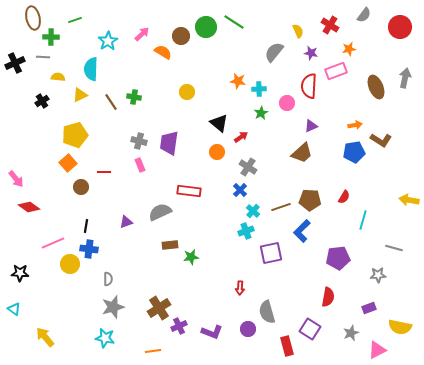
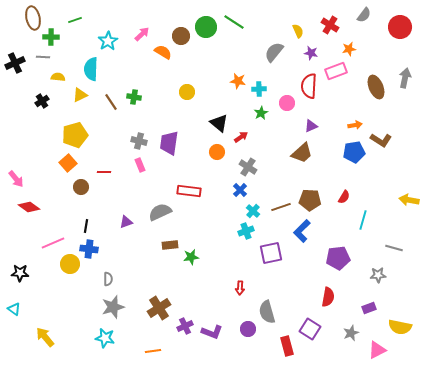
purple cross at (179, 326): moved 6 px right
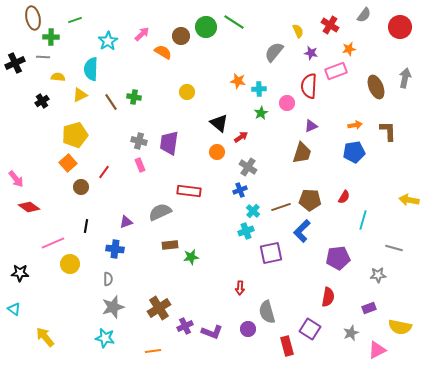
brown L-shape at (381, 140): moved 7 px right, 9 px up; rotated 125 degrees counterclockwise
brown trapezoid at (302, 153): rotated 30 degrees counterclockwise
red line at (104, 172): rotated 56 degrees counterclockwise
blue cross at (240, 190): rotated 24 degrees clockwise
blue cross at (89, 249): moved 26 px right
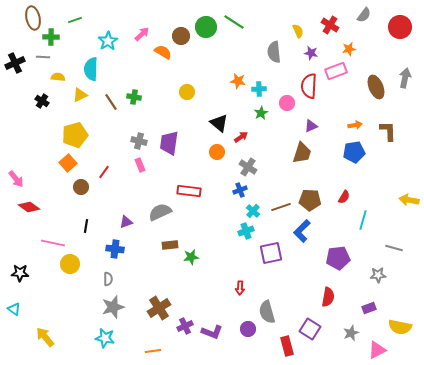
gray semicircle at (274, 52): rotated 45 degrees counterclockwise
black cross at (42, 101): rotated 24 degrees counterclockwise
pink line at (53, 243): rotated 35 degrees clockwise
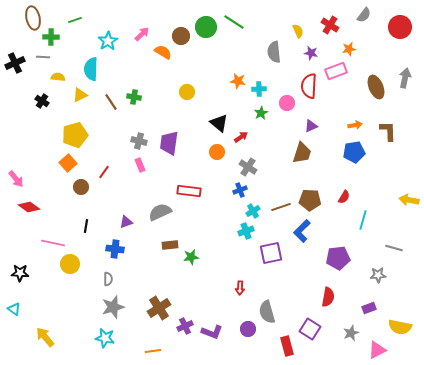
cyan cross at (253, 211): rotated 16 degrees clockwise
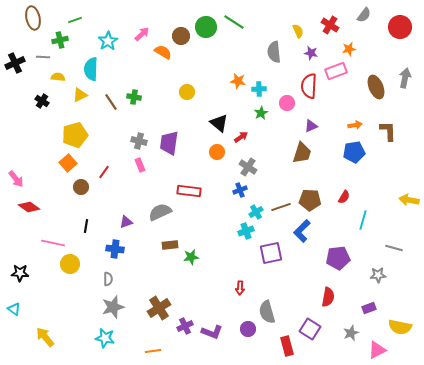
green cross at (51, 37): moved 9 px right, 3 px down; rotated 14 degrees counterclockwise
cyan cross at (253, 211): moved 3 px right, 1 px down
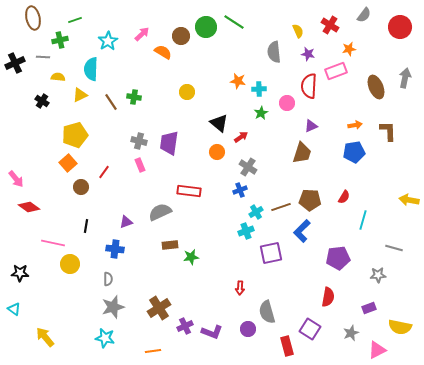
purple star at (311, 53): moved 3 px left, 1 px down
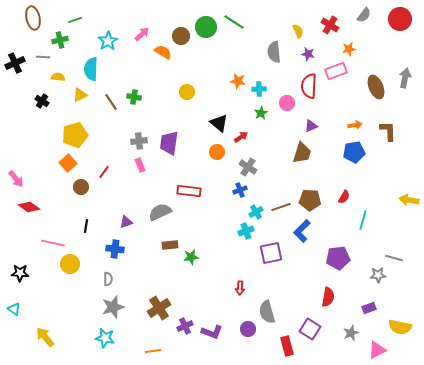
red circle at (400, 27): moved 8 px up
gray cross at (139, 141): rotated 21 degrees counterclockwise
gray line at (394, 248): moved 10 px down
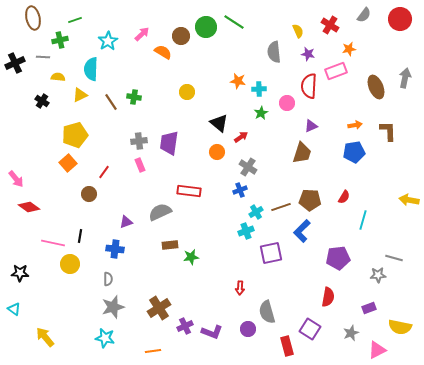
brown circle at (81, 187): moved 8 px right, 7 px down
black line at (86, 226): moved 6 px left, 10 px down
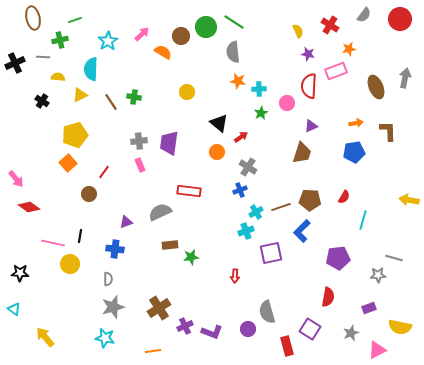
gray semicircle at (274, 52): moved 41 px left
orange arrow at (355, 125): moved 1 px right, 2 px up
red arrow at (240, 288): moved 5 px left, 12 px up
